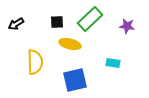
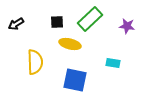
blue square: rotated 25 degrees clockwise
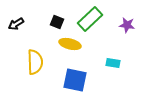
black square: rotated 24 degrees clockwise
purple star: moved 1 px up
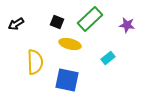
cyan rectangle: moved 5 px left, 5 px up; rotated 48 degrees counterclockwise
blue square: moved 8 px left
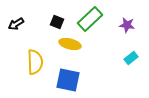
cyan rectangle: moved 23 px right
blue square: moved 1 px right
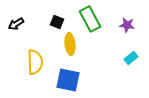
green rectangle: rotated 75 degrees counterclockwise
yellow ellipse: rotated 70 degrees clockwise
